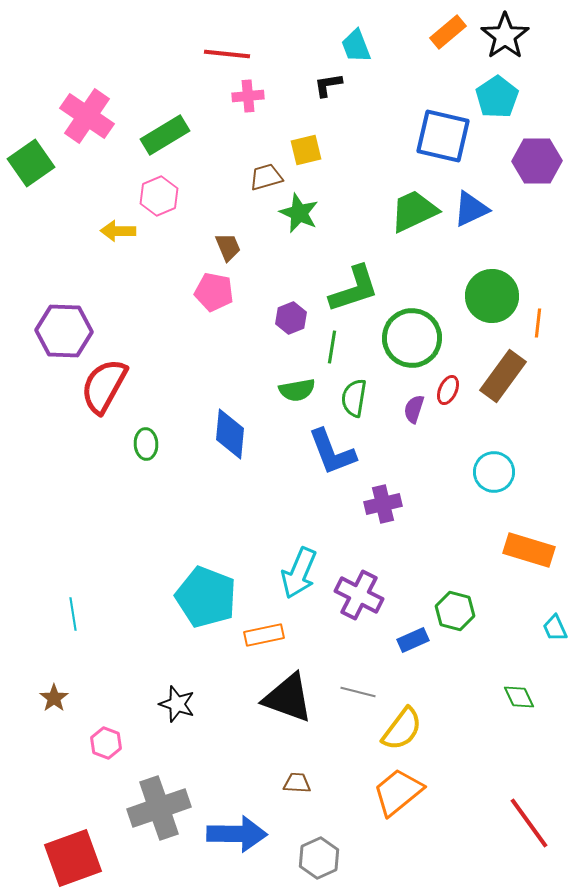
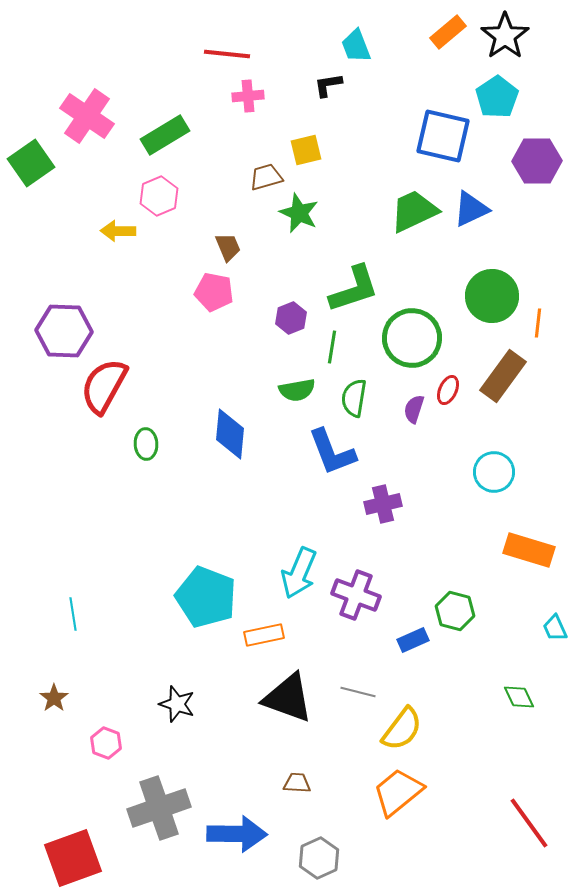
purple cross at (359, 595): moved 3 px left; rotated 6 degrees counterclockwise
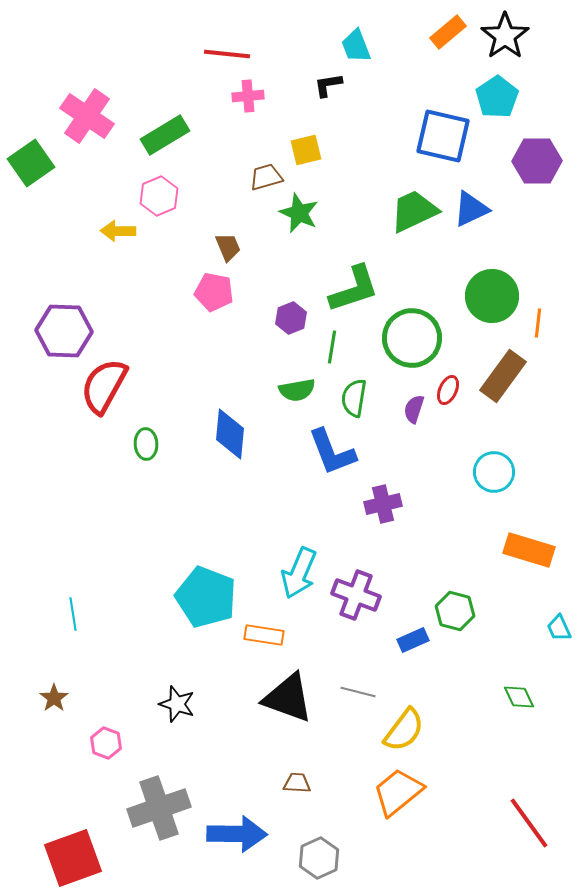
cyan trapezoid at (555, 628): moved 4 px right
orange rectangle at (264, 635): rotated 21 degrees clockwise
yellow semicircle at (402, 729): moved 2 px right, 1 px down
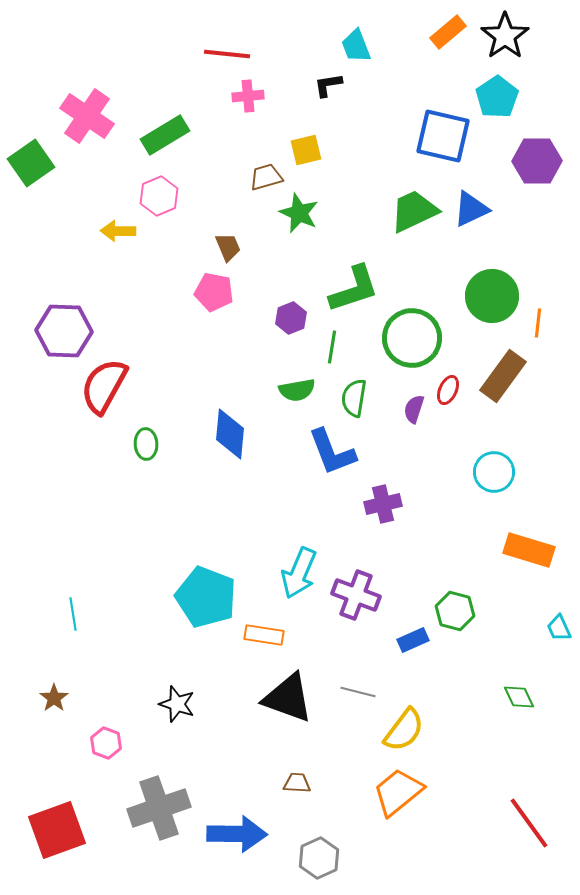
red square at (73, 858): moved 16 px left, 28 px up
